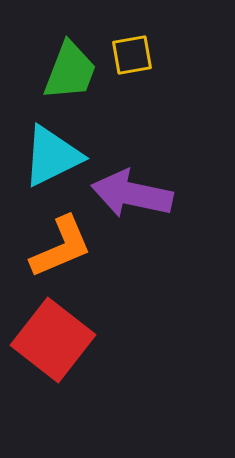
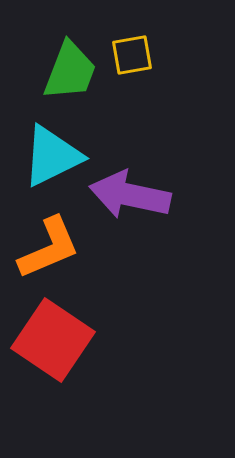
purple arrow: moved 2 px left, 1 px down
orange L-shape: moved 12 px left, 1 px down
red square: rotated 4 degrees counterclockwise
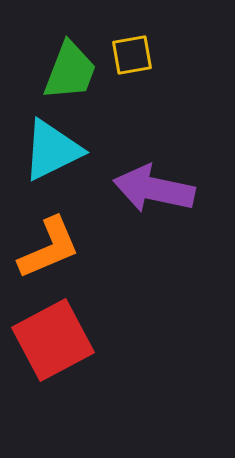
cyan triangle: moved 6 px up
purple arrow: moved 24 px right, 6 px up
red square: rotated 28 degrees clockwise
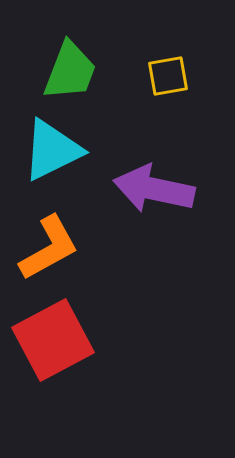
yellow square: moved 36 px right, 21 px down
orange L-shape: rotated 6 degrees counterclockwise
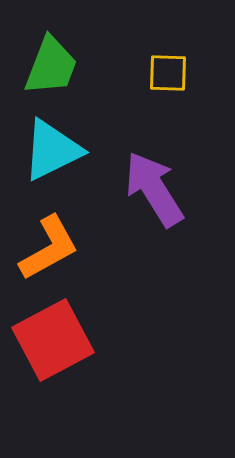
green trapezoid: moved 19 px left, 5 px up
yellow square: moved 3 px up; rotated 12 degrees clockwise
purple arrow: rotated 46 degrees clockwise
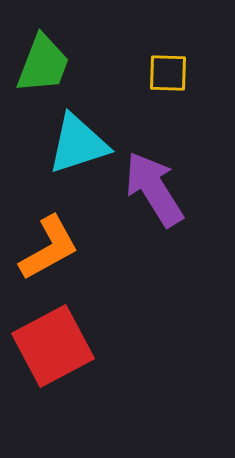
green trapezoid: moved 8 px left, 2 px up
cyan triangle: moved 26 px right, 6 px up; rotated 8 degrees clockwise
red square: moved 6 px down
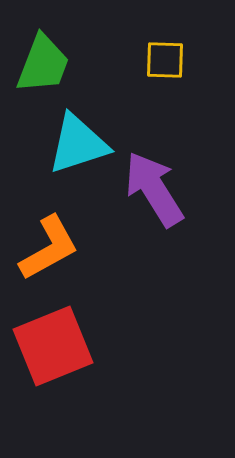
yellow square: moved 3 px left, 13 px up
red square: rotated 6 degrees clockwise
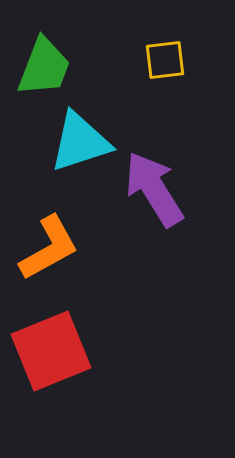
yellow square: rotated 9 degrees counterclockwise
green trapezoid: moved 1 px right, 3 px down
cyan triangle: moved 2 px right, 2 px up
red square: moved 2 px left, 5 px down
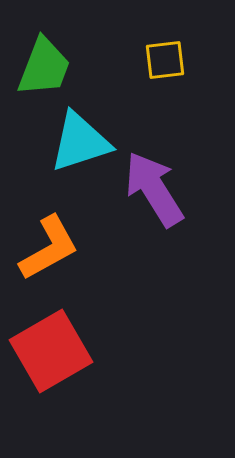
red square: rotated 8 degrees counterclockwise
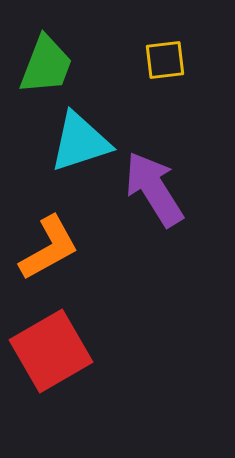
green trapezoid: moved 2 px right, 2 px up
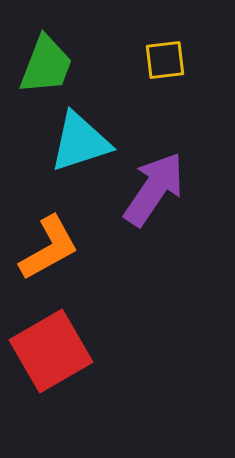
purple arrow: rotated 66 degrees clockwise
